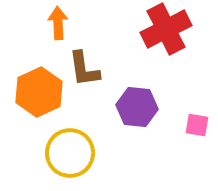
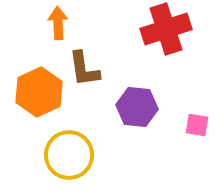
red cross: rotated 9 degrees clockwise
yellow circle: moved 1 px left, 2 px down
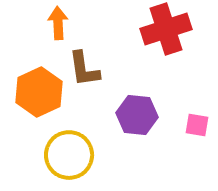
purple hexagon: moved 8 px down
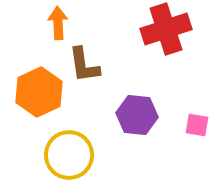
brown L-shape: moved 4 px up
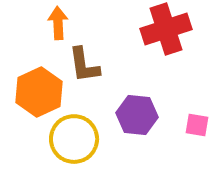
yellow circle: moved 5 px right, 16 px up
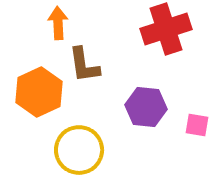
purple hexagon: moved 9 px right, 8 px up
yellow circle: moved 5 px right, 11 px down
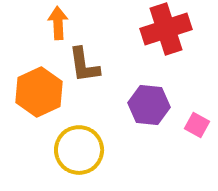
purple hexagon: moved 3 px right, 2 px up
pink square: rotated 20 degrees clockwise
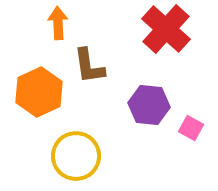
red cross: rotated 30 degrees counterclockwise
brown L-shape: moved 5 px right, 1 px down
pink square: moved 6 px left, 3 px down
yellow circle: moved 3 px left, 6 px down
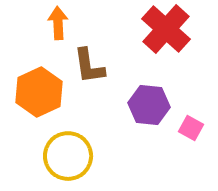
yellow circle: moved 8 px left
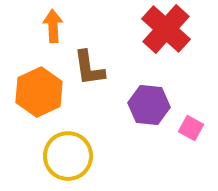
orange arrow: moved 5 px left, 3 px down
brown L-shape: moved 2 px down
